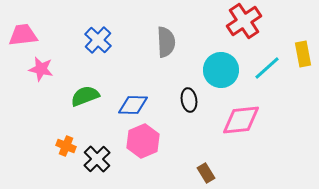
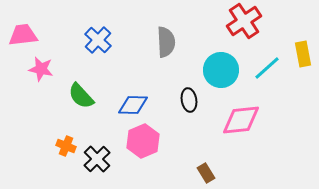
green semicircle: moved 4 px left; rotated 112 degrees counterclockwise
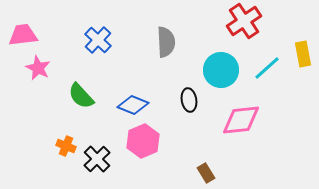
pink star: moved 3 px left, 1 px up; rotated 15 degrees clockwise
blue diamond: rotated 20 degrees clockwise
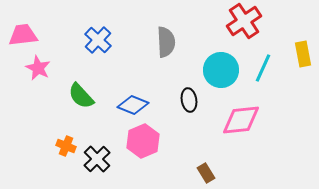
cyan line: moved 4 px left; rotated 24 degrees counterclockwise
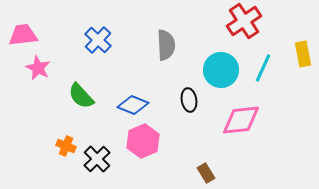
gray semicircle: moved 3 px down
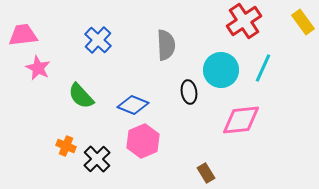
yellow rectangle: moved 32 px up; rotated 25 degrees counterclockwise
black ellipse: moved 8 px up
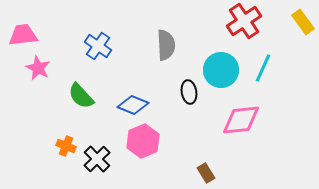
blue cross: moved 6 px down; rotated 8 degrees counterclockwise
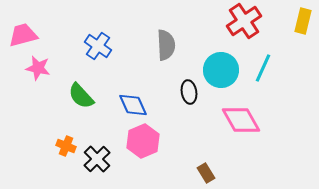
yellow rectangle: moved 1 px up; rotated 50 degrees clockwise
pink trapezoid: rotated 8 degrees counterclockwise
pink star: rotated 15 degrees counterclockwise
blue diamond: rotated 44 degrees clockwise
pink diamond: rotated 66 degrees clockwise
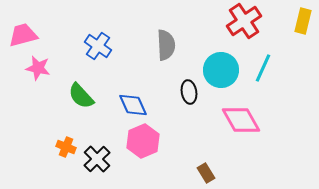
orange cross: moved 1 px down
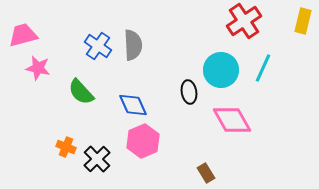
gray semicircle: moved 33 px left
green semicircle: moved 4 px up
pink diamond: moved 9 px left
